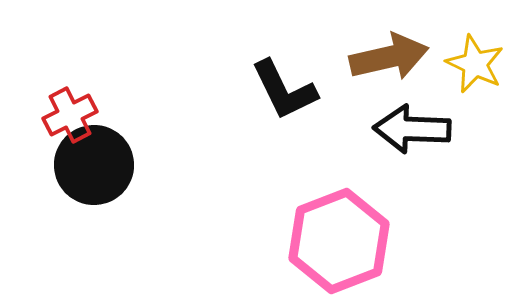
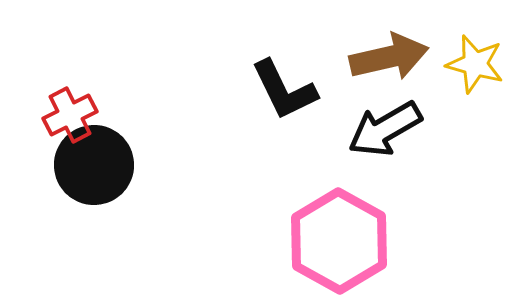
yellow star: rotated 10 degrees counterclockwise
black arrow: moved 27 px left; rotated 32 degrees counterclockwise
pink hexagon: rotated 10 degrees counterclockwise
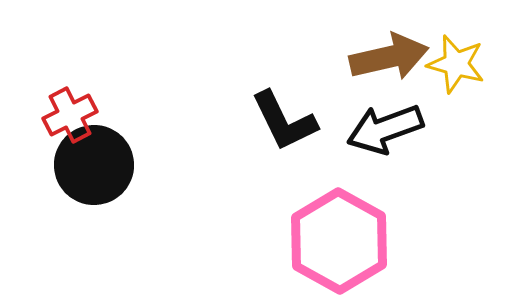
yellow star: moved 19 px left
black L-shape: moved 31 px down
black arrow: rotated 10 degrees clockwise
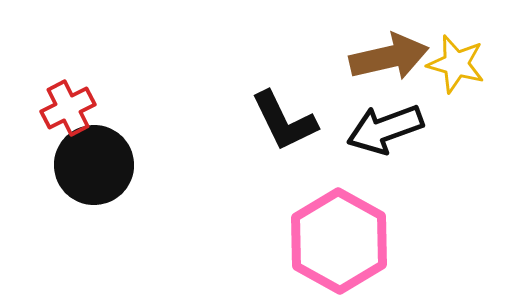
red cross: moved 2 px left, 7 px up
